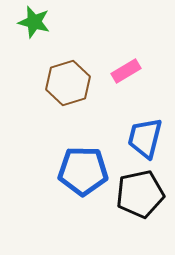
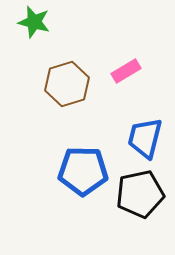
brown hexagon: moved 1 px left, 1 px down
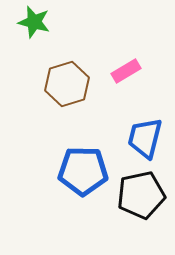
black pentagon: moved 1 px right, 1 px down
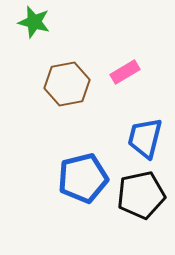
pink rectangle: moved 1 px left, 1 px down
brown hexagon: rotated 6 degrees clockwise
blue pentagon: moved 7 px down; rotated 15 degrees counterclockwise
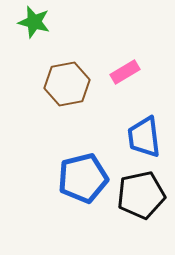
blue trapezoid: moved 1 px left, 1 px up; rotated 21 degrees counterclockwise
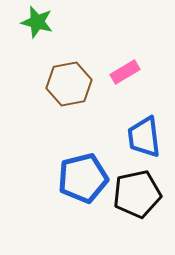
green star: moved 3 px right
brown hexagon: moved 2 px right
black pentagon: moved 4 px left, 1 px up
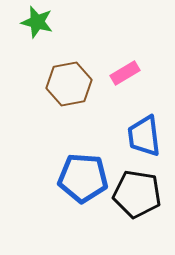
pink rectangle: moved 1 px down
blue trapezoid: moved 1 px up
blue pentagon: rotated 18 degrees clockwise
black pentagon: rotated 21 degrees clockwise
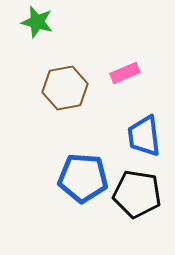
pink rectangle: rotated 8 degrees clockwise
brown hexagon: moved 4 px left, 4 px down
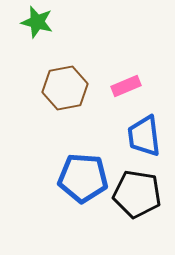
pink rectangle: moved 1 px right, 13 px down
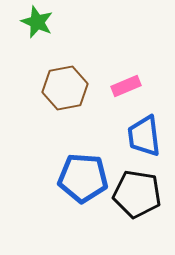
green star: rotated 8 degrees clockwise
